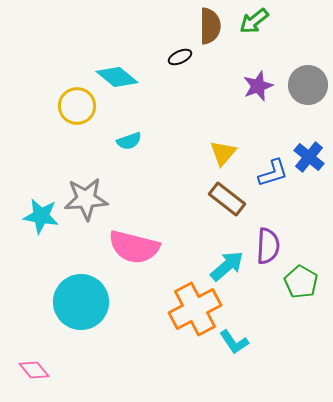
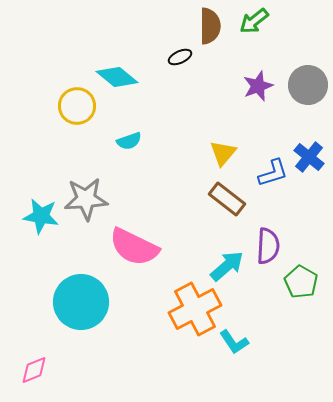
pink semicircle: rotated 12 degrees clockwise
pink diamond: rotated 72 degrees counterclockwise
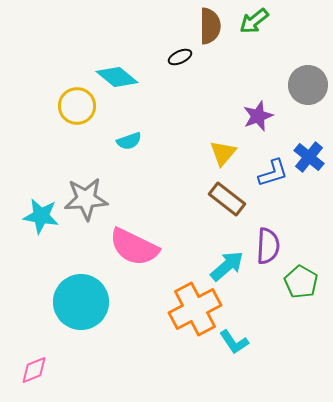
purple star: moved 30 px down
